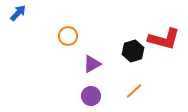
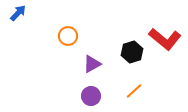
red L-shape: moved 1 px right; rotated 24 degrees clockwise
black hexagon: moved 1 px left, 1 px down
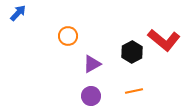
red L-shape: moved 1 px left, 1 px down
black hexagon: rotated 10 degrees counterclockwise
orange line: rotated 30 degrees clockwise
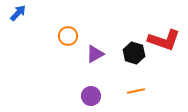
red L-shape: rotated 20 degrees counterclockwise
black hexagon: moved 2 px right, 1 px down; rotated 15 degrees counterclockwise
purple triangle: moved 3 px right, 10 px up
orange line: moved 2 px right
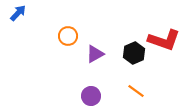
black hexagon: rotated 20 degrees clockwise
orange line: rotated 48 degrees clockwise
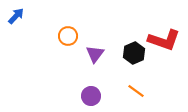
blue arrow: moved 2 px left, 3 px down
purple triangle: rotated 24 degrees counterclockwise
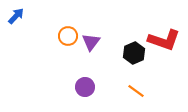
purple triangle: moved 4 px left, 12 px up
purple circle: moved 6 px left, 9 px up
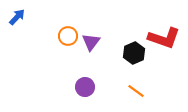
blue arrow: moved 1 px right, 1 px down
red L-shape: moved 2 px up
